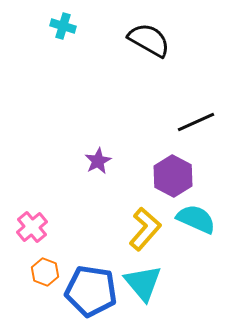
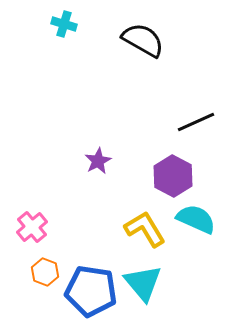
cyan cross: moved 1 px right, 2 px up
black semicircle: moved 6 px left
yellow L-shape: rotated 72 degrees counterclockwise
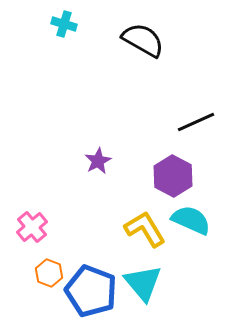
cyan semicircle: moved 5 px left, 1 px down
orange hexagon: moved 4 px right, 1 px down
blue pentagon: rotated 12 degrees clockwise
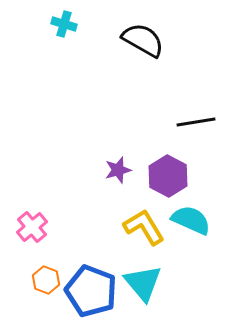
black line: rotated 15 degrees clockwise
purple star: moved 20 px right, 9 px down; rotated 12 degrees clockwise
purple hexagon: moved 5 px left
yellow L-shape: moved 1 px left, 2 px up
orange hexagon: moved 3 px left, 7 px down
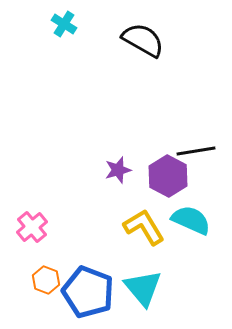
cyan cross: rotated 15 degrees clockwise
black line: moved 29 px down
cyan triangle: moved 5 px down
blue pentagon: moved 3 px left, 1 px down
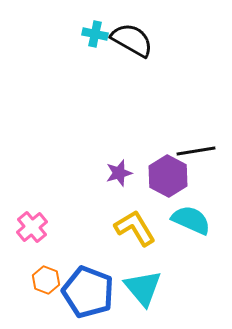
cyan cross: moved 31 px right, 10 px down; rotated 20 degrees counterclockwise
black semicircle: moved 11 px left
purple star: moved 1 px right, 3 px down
yellow L-shape: moved 9 px left, 1 px down
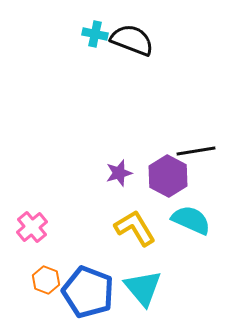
black semicircle: rotated 9 degrees counterclockwise
